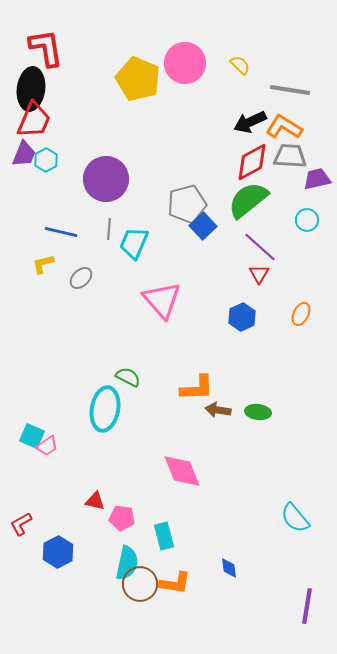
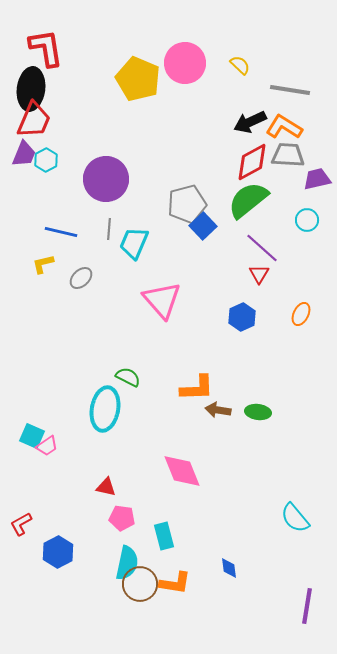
gray trapezoid at (290, 156): moved 2 px left, 1 px up
purple line at (260, 247): moved 2 px right, 1 px down
red triangle at (95, 501): moved 11 px right, 14 px up
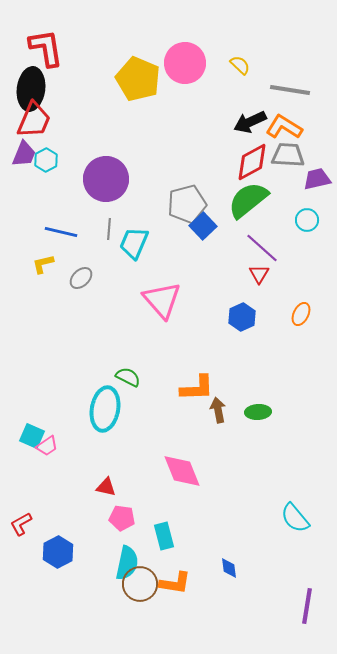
brown arrow at (218, 410): rotated 70 degrees clockwise
green ellipse at (258, 412): rotated 10 degrees counterclockwise
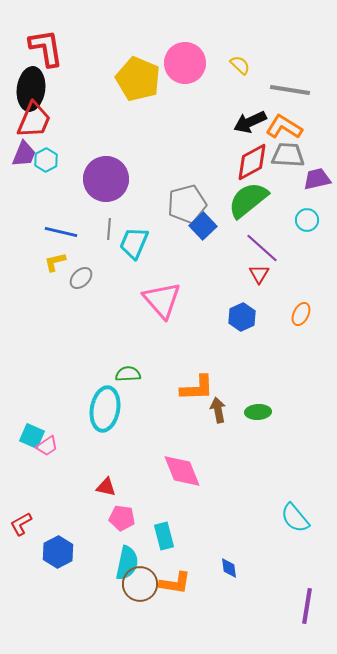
yellow L-shape at (43, 264): moved 12 px right, 2 px up
green semicircle at (128, 377): moved 3 px up; rotated 30 degrees counterclockwise
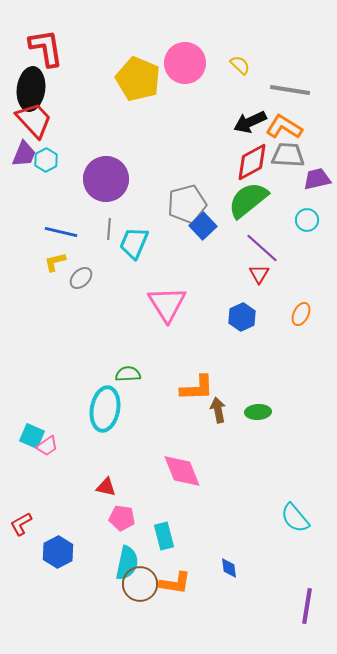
red trapezoid at (34, 120): rotated 66 degrees counterclockwise
pink triangle at (162, 300): moved 5 px right, 4 px down; rotated 9 degrees clockwise
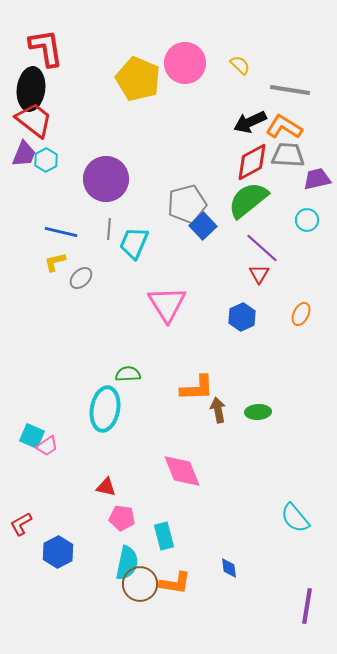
red trapezoid at (34, 120): rotated 9 degrees counterclockwise
